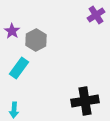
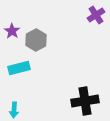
cyan rectangle: rotated 40 degrees clockwise
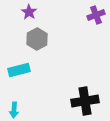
purple cross: rotated 12 degrees clockwise
purple star: moved 17 px right, 19 px up
gray hexagon: moved 1 px right, 1 px up
cyan rectangle: moved 2 px down
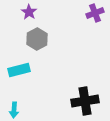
purple cross: moved 1 px left, 2 px up
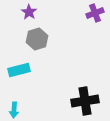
gray hexagon: rotated 10 degrees clockwise
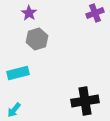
purple star: moved 1 px down
cyan rectangle: moved 1 px left, 3 px down
cyan arrow: rotated 35 degrees clockwise
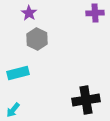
purple cross: rotated 18 degrees clockwise
gray hexagon: rotated 15 degrees counterclockwise
black cross: moved 1 px right, 1 px up
cyan arrow: moved 1 px left
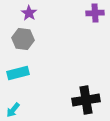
gray hexagon: moved 14 px left; rotated 20 degrees counterclockwise
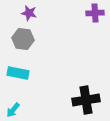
purple star: rotated 21 degrees counterclockwise
cyan rectangle: rotated 25 degrees clockwise
